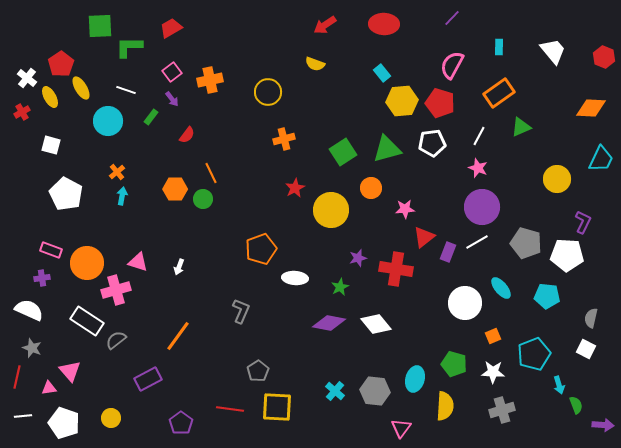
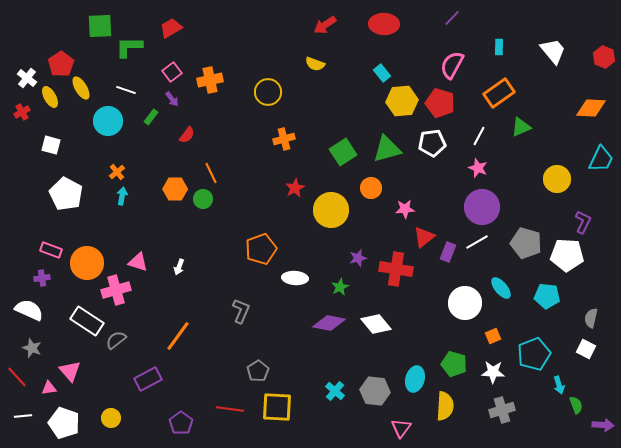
red line at (17, 377): rotated 55 degrees counterclockwise
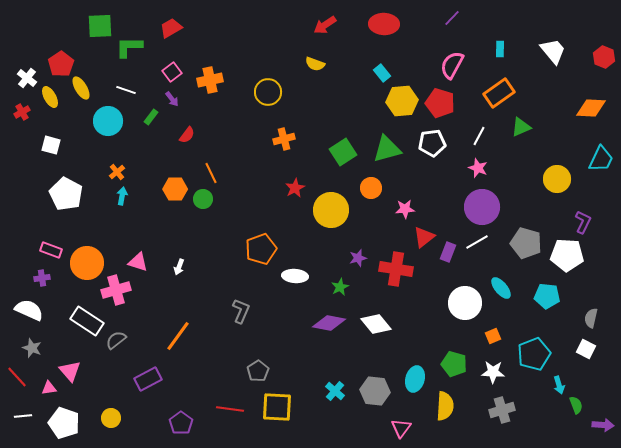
cyan rectangle at (499, 47): moved 1 px right, 2 px down
white ellipse at (295, 278): moved 2 px up
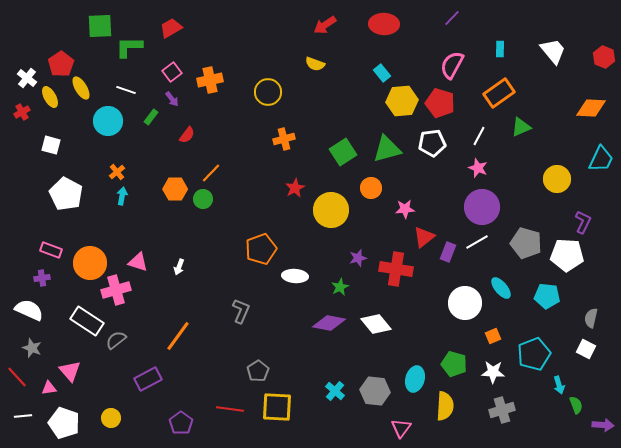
orange line at (211, 173): rotated 70 degrees clockwise
orange circle at (87, 263): moved 3 px right
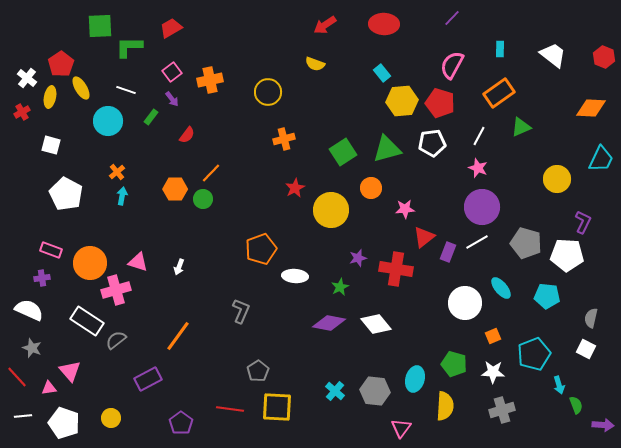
white trapezoid at (553, 51): moved 4 px down; rotated 12 degrees counterclockwise
yellow ellipse at (50, 97): rotated 40 degrees clockwise
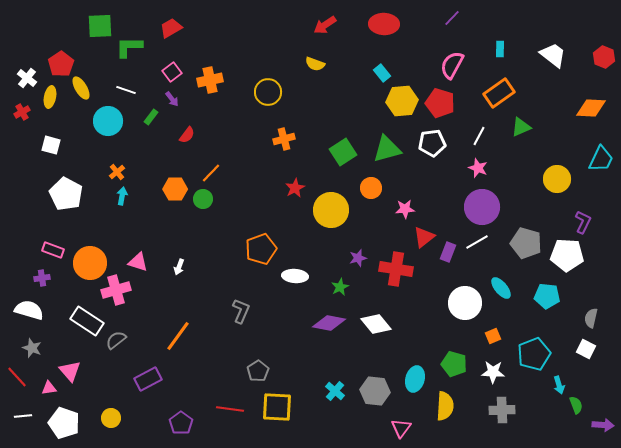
pink rectangle at (51, 250): moved 2 px right
white semicircle at (29, 310): rotated 8 degrees counterclockwise
gray cross at (502, 410): rotated 15 degrees clockwise
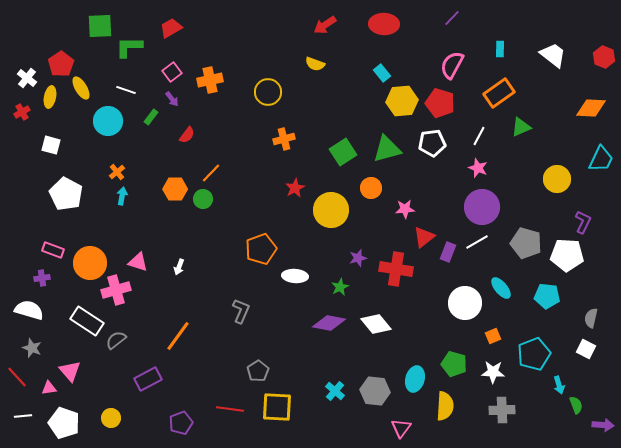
purple pentagon at (181, 423): rotated 15 degrees clockwise
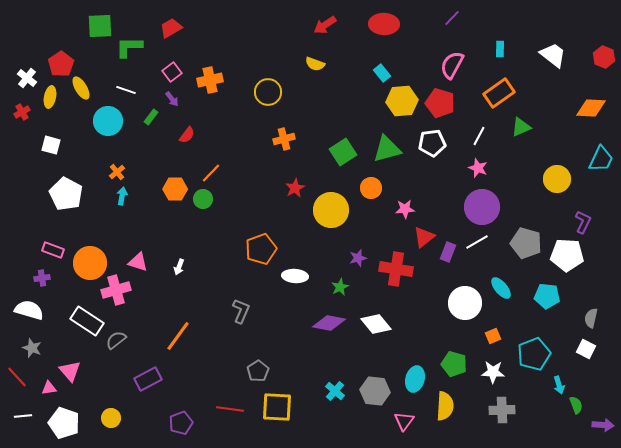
pink triangle at (401, 428): moved 3 px right, 7 px up
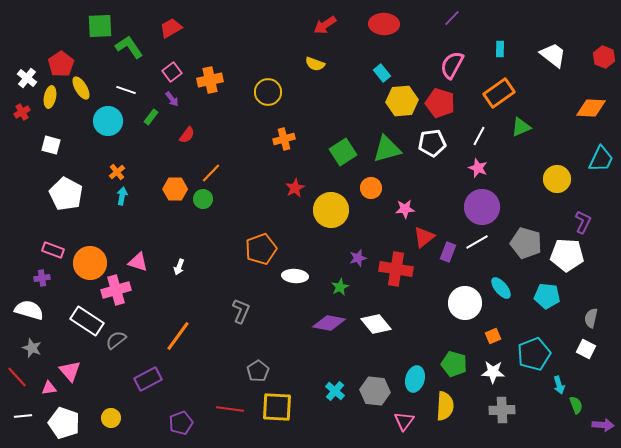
green L-shape at (129, 47): rotated 56 degrees clockwise
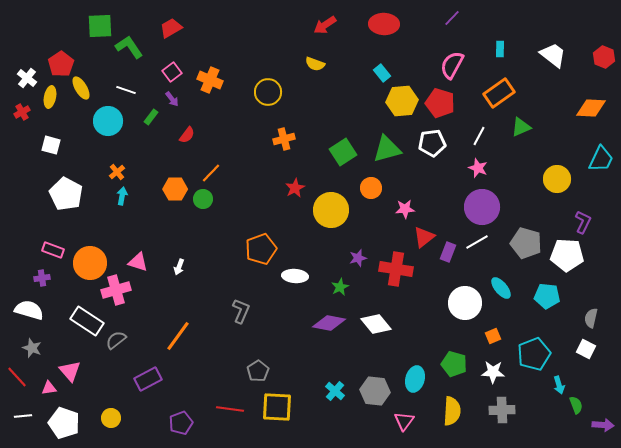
orange cross at (210, 80): rotated 35 degrees clockwise
yellow semicircle at (445, 406): moved 7 px right, 5 px down
